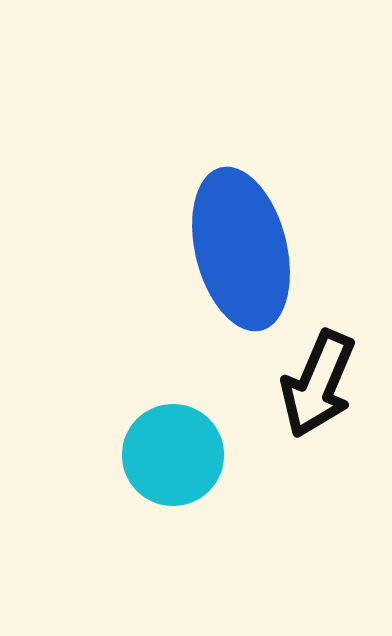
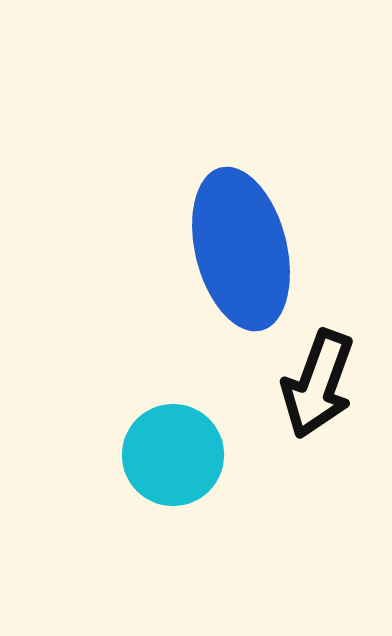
black arrow: rotated 3 degrees counterclockwise
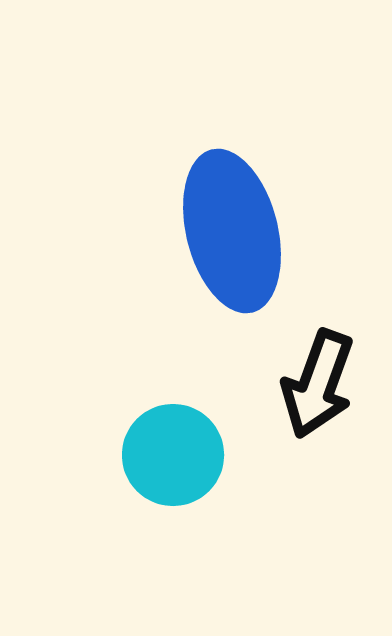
blue ellipse: moved 9 px left, 18 px up
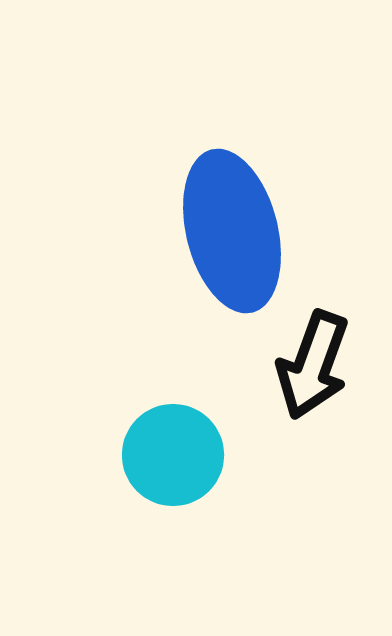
black arrow: moved 5 px left, 19 px up
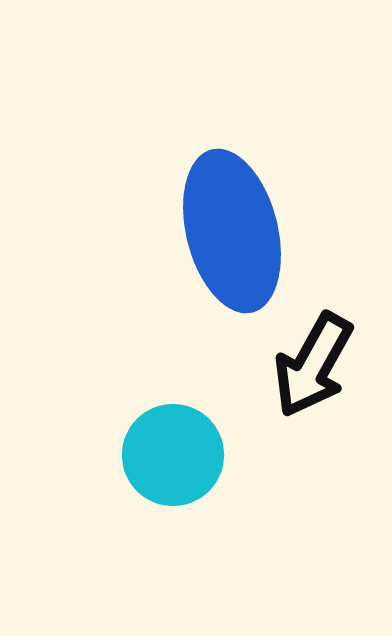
black arrow: rotated 9 degrees clockwise
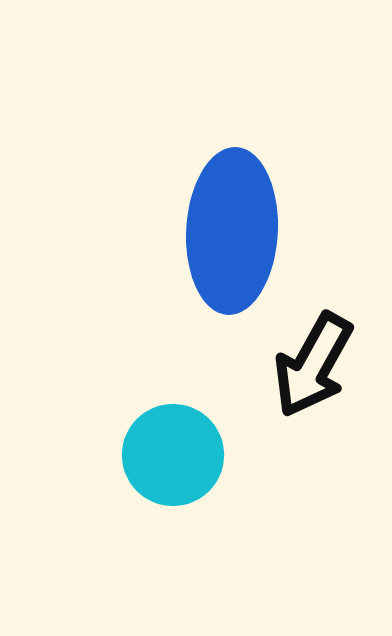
blue ellipse: rotated 17 degrees clockwise
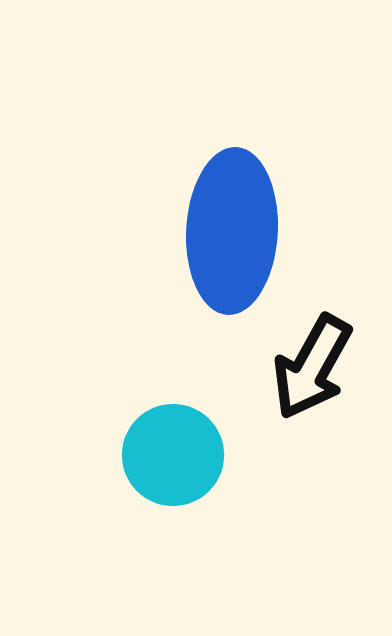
black arrow: moved 1 px left, 2 px down
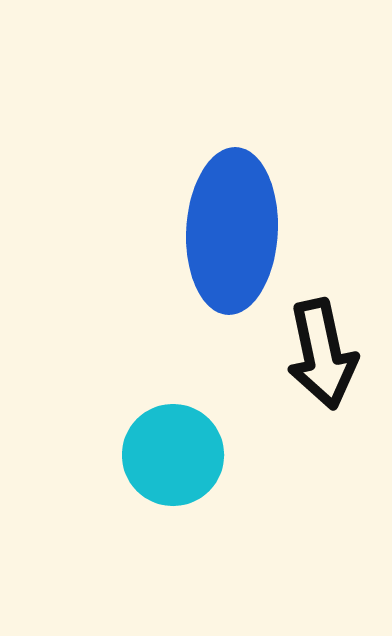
black arrow: moved 10 px right, 13 px up; rotated 41 degrees counterclockwise
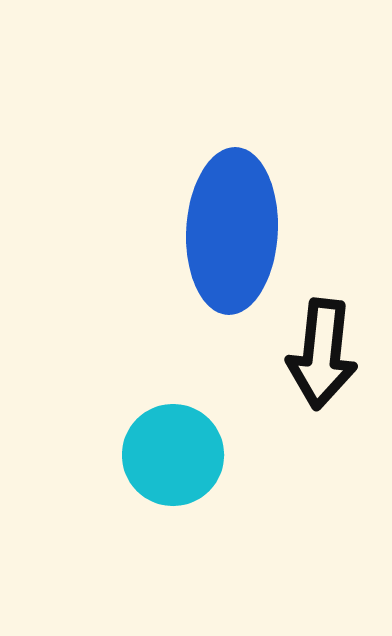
black arrow: rotated 18 degrees clockwise
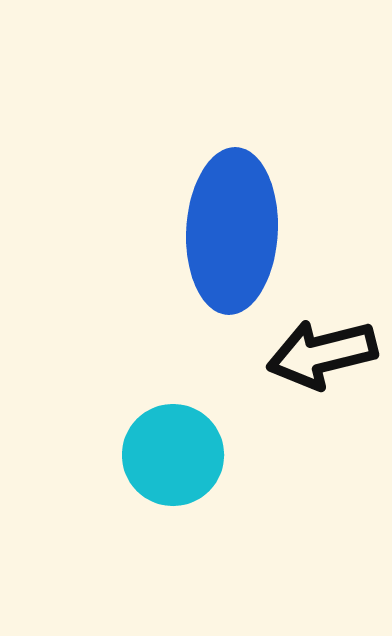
black arrow: rotated 70 degrees clockwise
